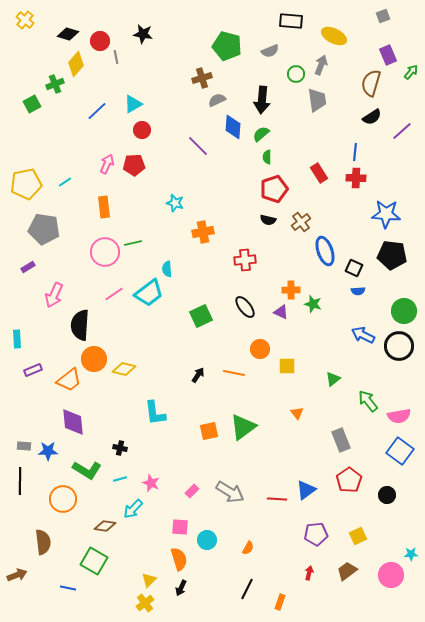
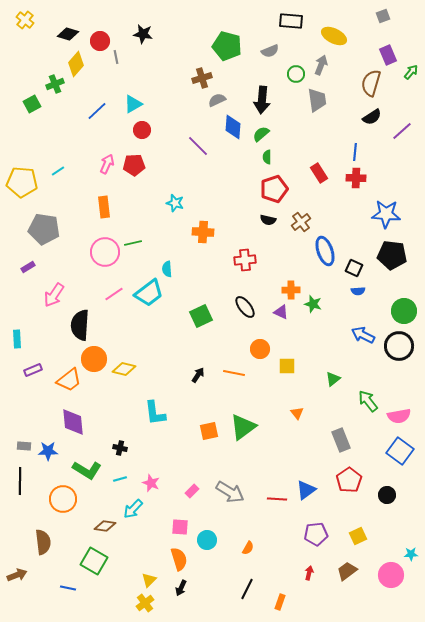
cyan line at (65, 182): moved 7 px left, 11 px up
yellow pentagon at (26, 184): moved 4 px left, 2 px up; rotated 16 degrees clockwise
orange cross at (203, 232): rotated 15 degrees clockwise
pink arrow at (54, 295): rotated 10 degrees clockwise
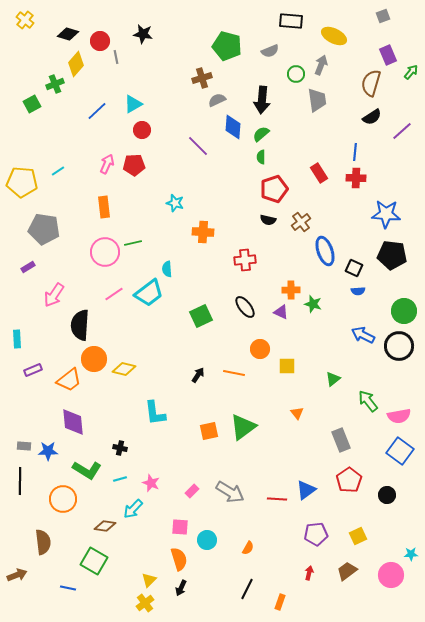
green semicircle at (267, 157): moved 6 px left
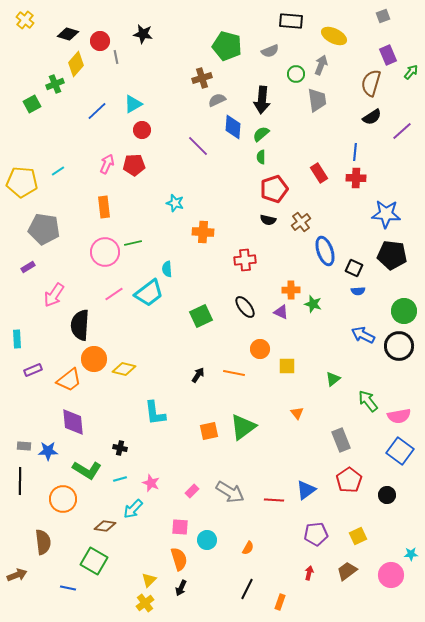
red line at (277, 499): moved 3 px left, 1 px down
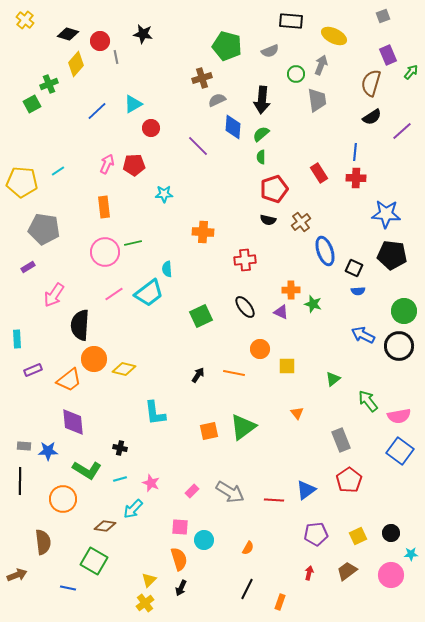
green cross at (55, 84): moved 6 px left
red circle at (142, 130): moved 9 px right, 2 px up
cyan star at (175, 203): moved 11 px left, 9 px up; rotated 18 degrees counterclockwise
black circle at (387, 495): moved 4 px right, 38 px down
cyan circle at (207, 540): moved 3 px left
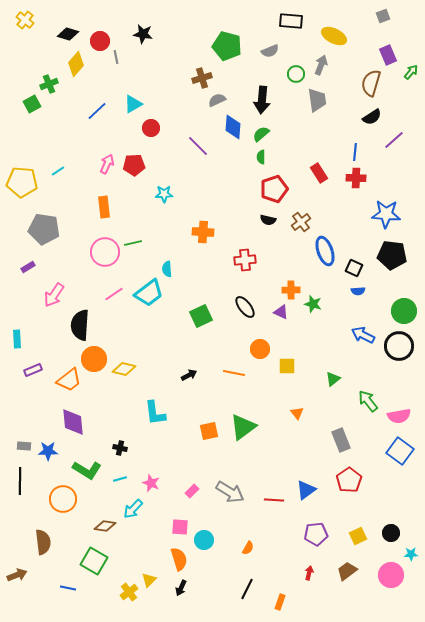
purple line at (402, 131): moved 8 px left, 9 px down
black arrow at (198, 375): moved 9 px left; rotated 28 degrees clockwise
yellow cross at (145, 603): moved 16 px left, 11 px up
